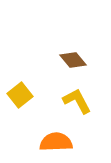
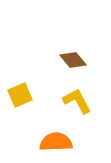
yellow square: rotated 15 degrees clockwise
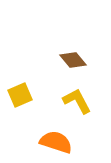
orange semicircle: rotated 20 degrees clockwise
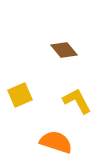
brown diamond: moved 9 px left, 10 px up
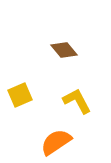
orange semicircle: rotated 52 degrees counterclockwise
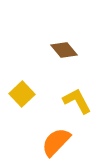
yellow square: moved 2 px right, 1 px up; rotated 20 degrees counterclockwise
orange semicircle: rotated 12 degrees counterclockwise
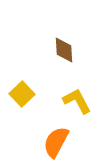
brown diamond: rotated 36 degrees clockwise
orange semicircle: rotated 16 degrees counterclockwise
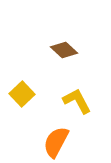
brown diamond: rotated 44 degrees counterclockwise
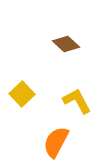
brown diamond: moved 2 px right, 6 px up
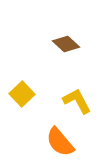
orange semicircle: moved 4 px right; rotated 68 degrees counterclockwise
